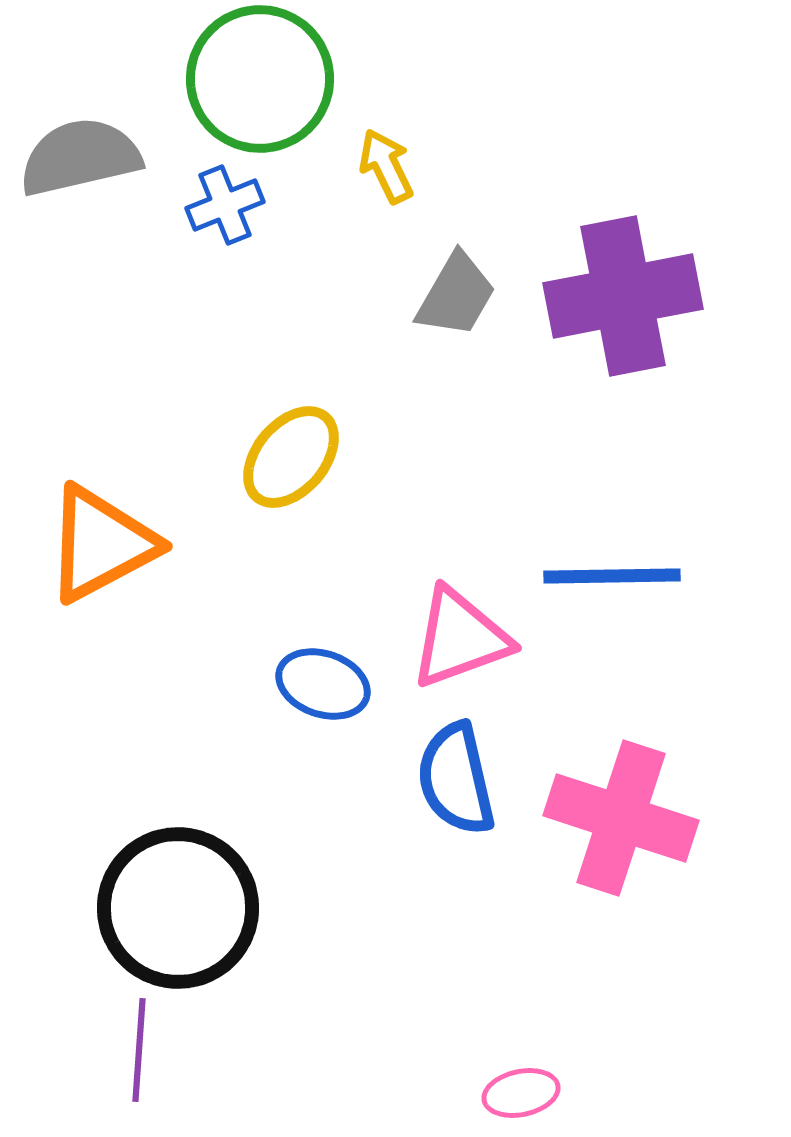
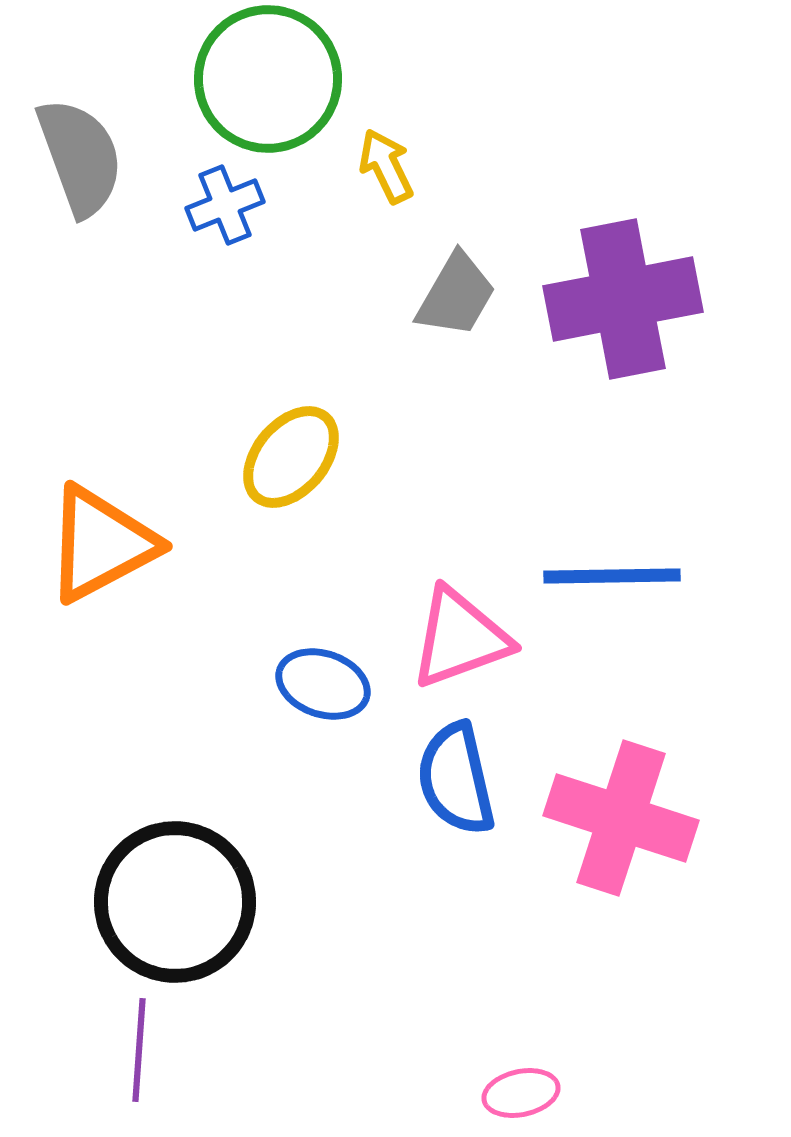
green circle: moved 8 px right
gray semicircle: rotated 83 degrees clockwise
purple cross: moved 3 px down
black circle: moved 3 px left, 6 px up
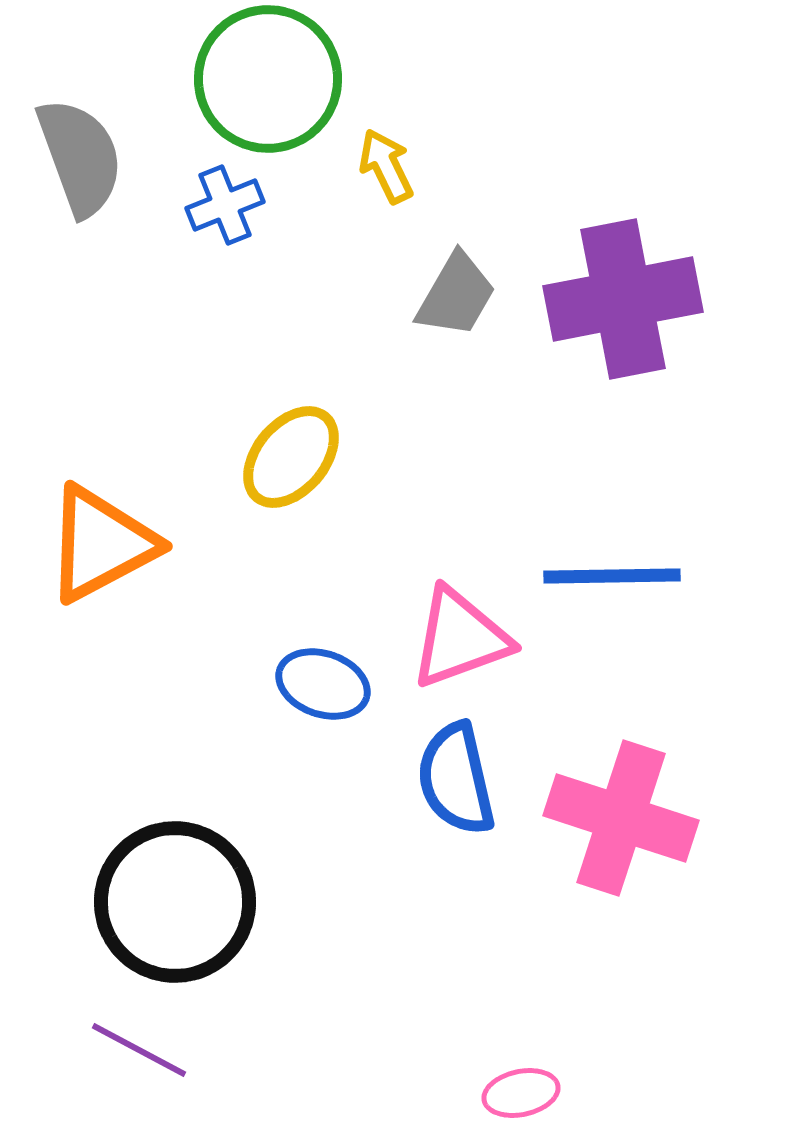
purple line: rotated 66 degrees counterclockwise
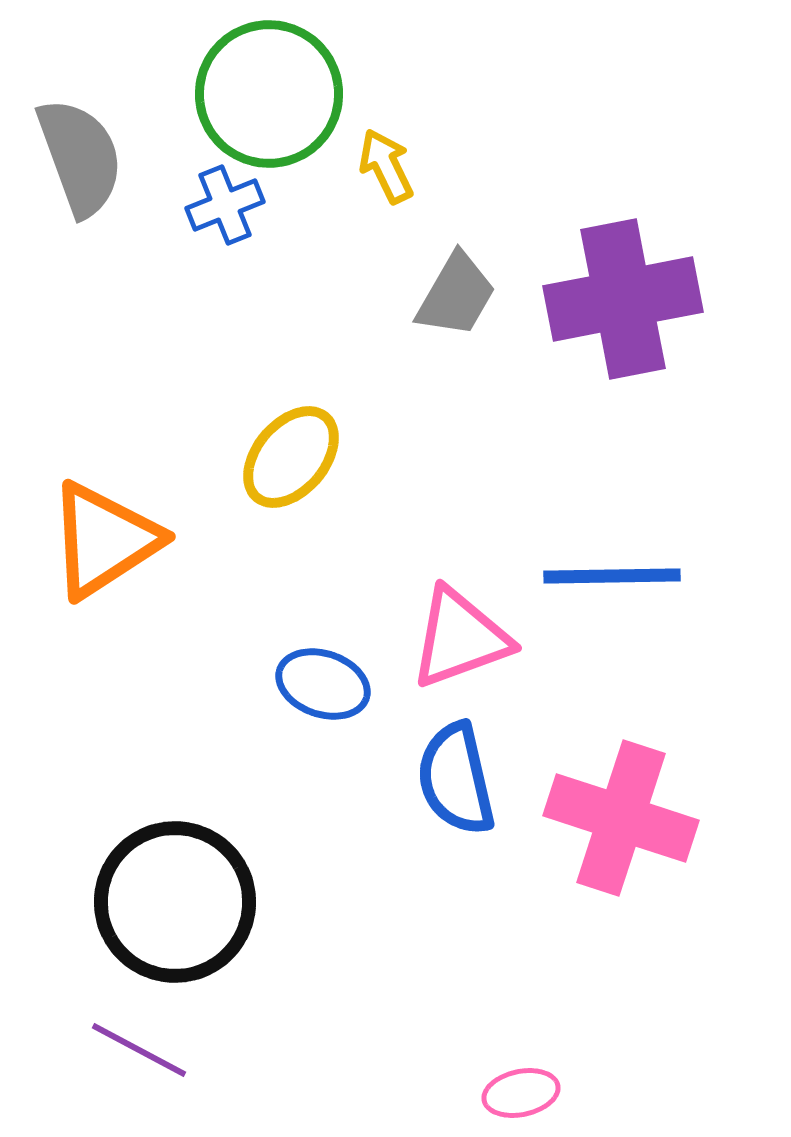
green circle: moved 1 px right, 15 px down
orange triangle: moved 3 px right, 4 px up; rotated 5 degrees counterclockwise
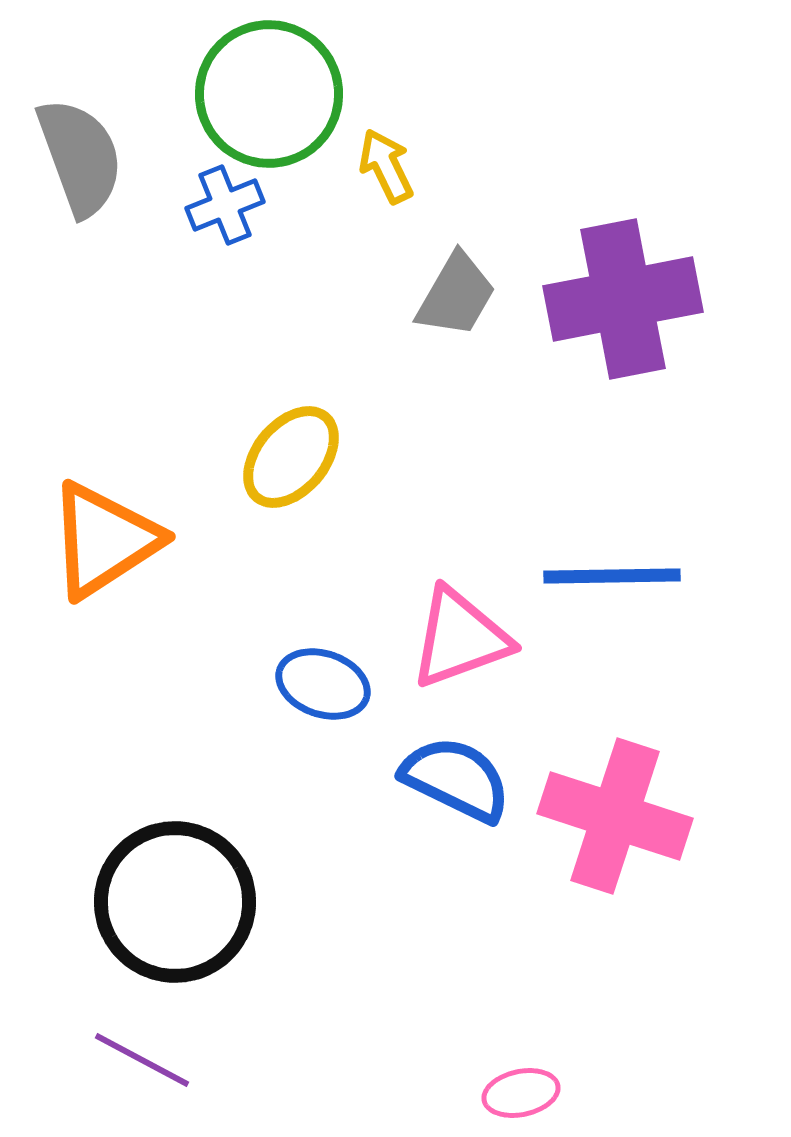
blue semicircle: rotated 129 degrees clockwise
pink cross: moved 6 px left, 2 px up
purple line: moved 3 px right, 10 px down
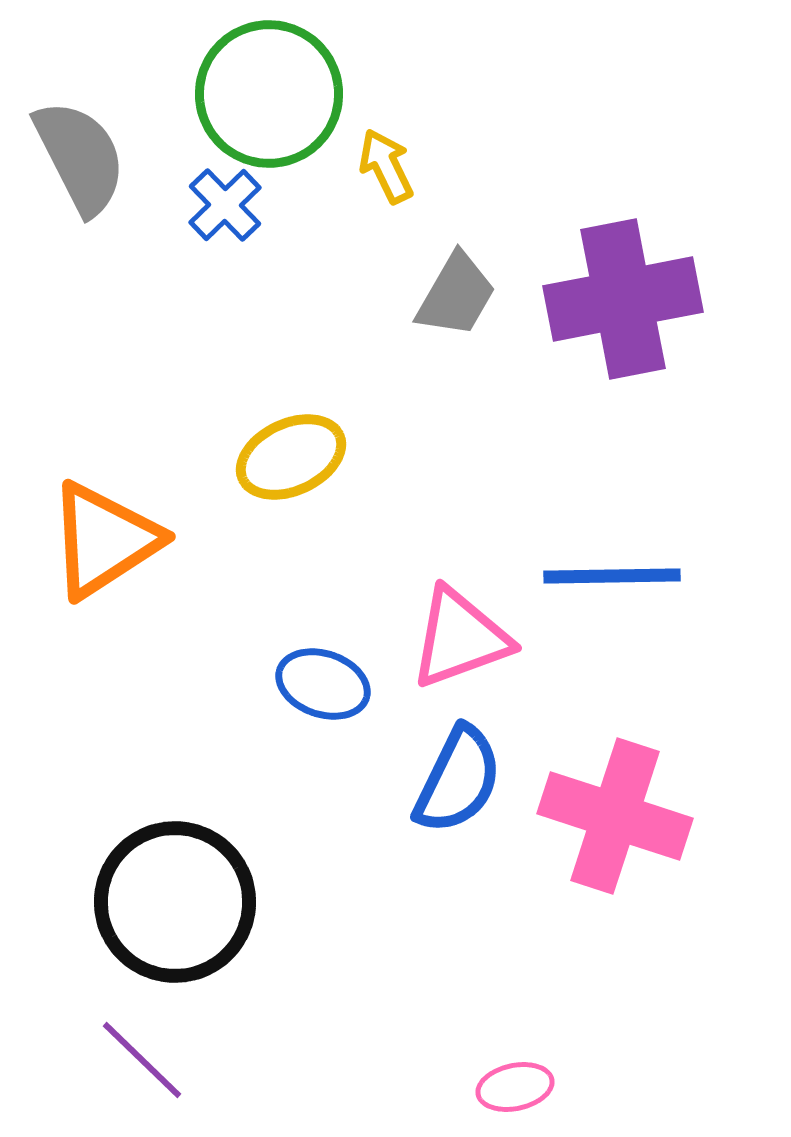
gray semicircle: rotated 7 degrees counterclockwise
blue cross: rotated 22 degrees counterclockwise
yellow ellipse: rotated 25 degrees clockwise
blue semicircle: moved 2 px right, 1 px down; rotated 90 degrees clockwise
purple line: rotated 16 degrees clockwise
pink ellipse: moved 6 px left, 6 px up
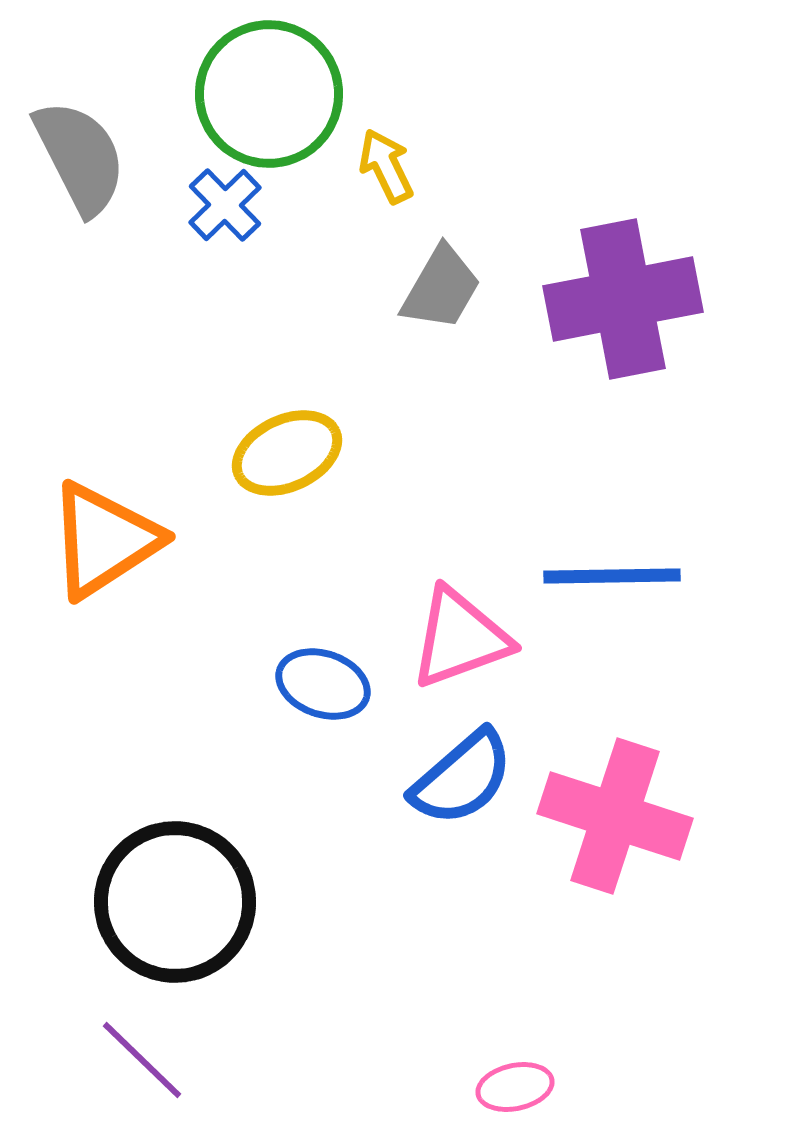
gray trapezoid: moved 15 px left, 7 px up
yellow ellipse: moved 4 px left, 4 px up
blue semicircle: moved 4 px right, 2 px up; rotated 23 degrees clockwise
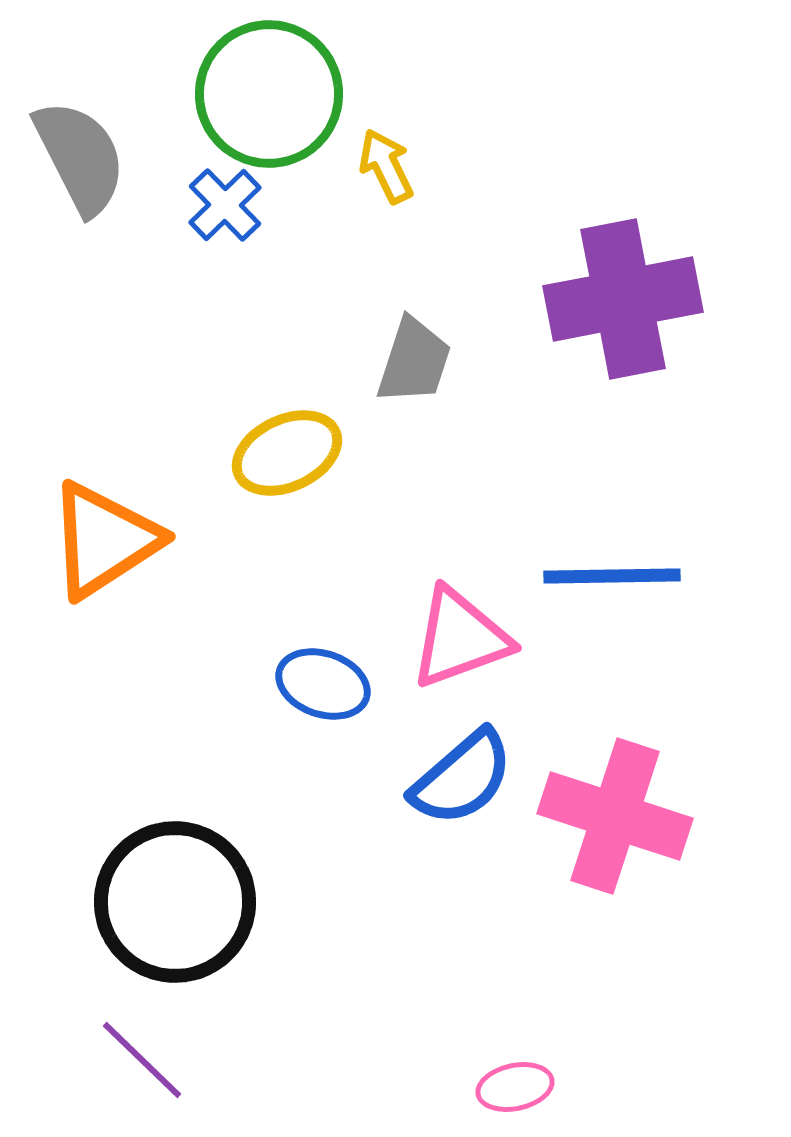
gray trapezoid: moved 27 px left, 73 px down; rotated 12 degrees counterclockwise
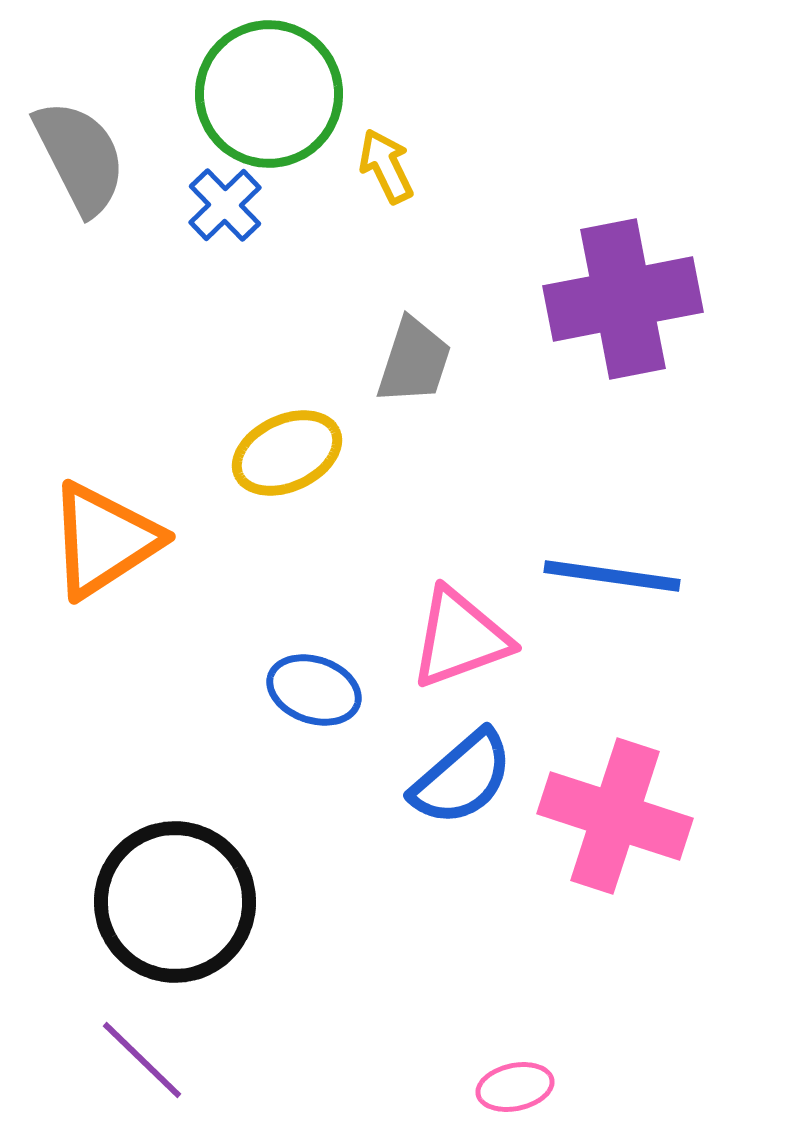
blue line: rotated 9 degrees clockwise
blue ellipse: moved 9 px left, 6 px down
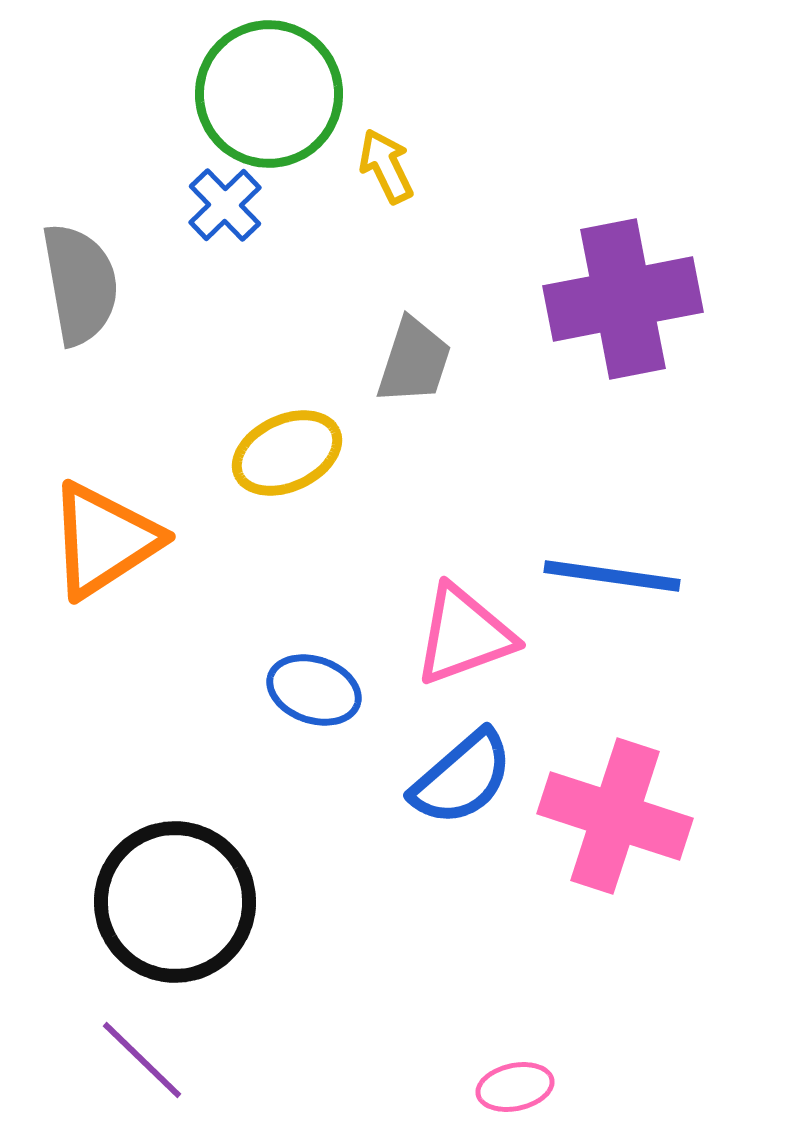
gray semicircle: moved 127 px down; rotated 17 degrees clockwise
pink triangle: moved 4 px right, 3 px up
